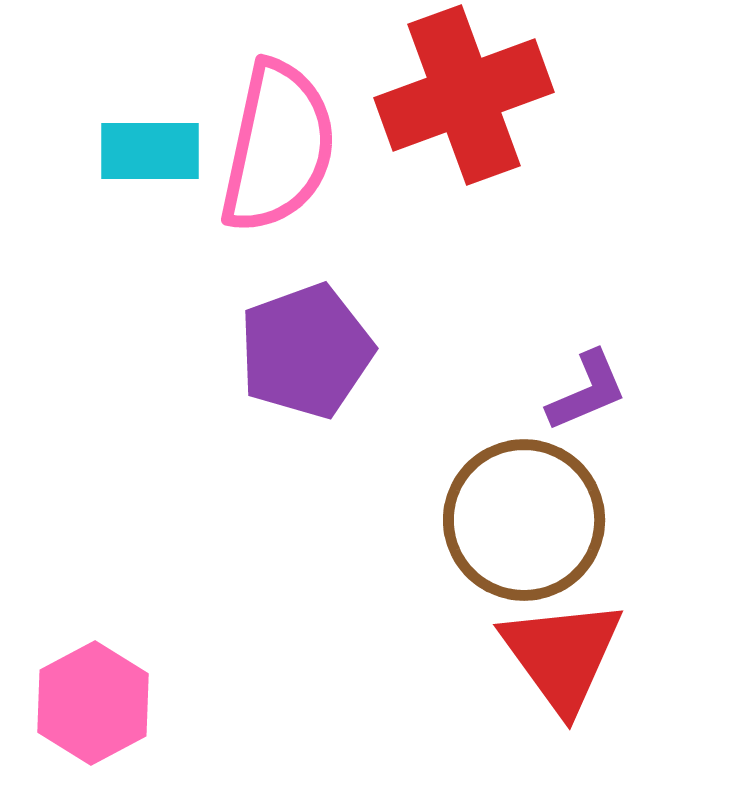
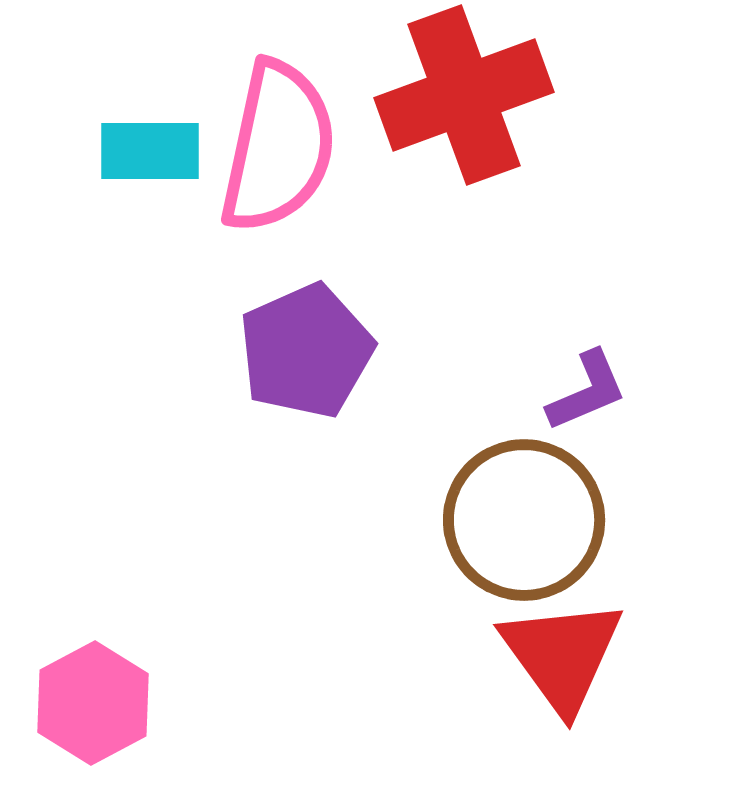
purple pentagon: rotated 4 degrees counterclockwise
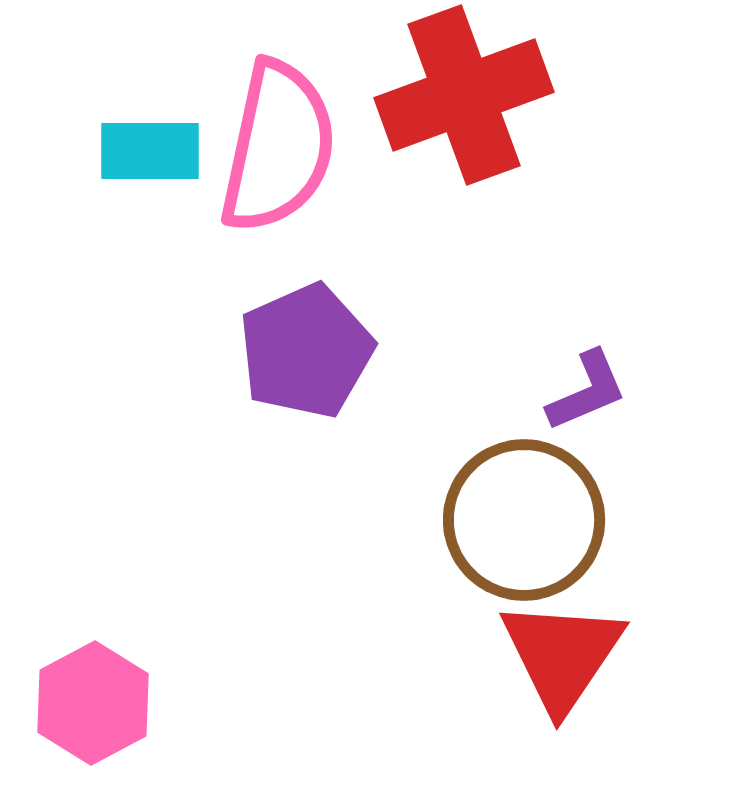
red triangle: rotated 10 degrees clockwise
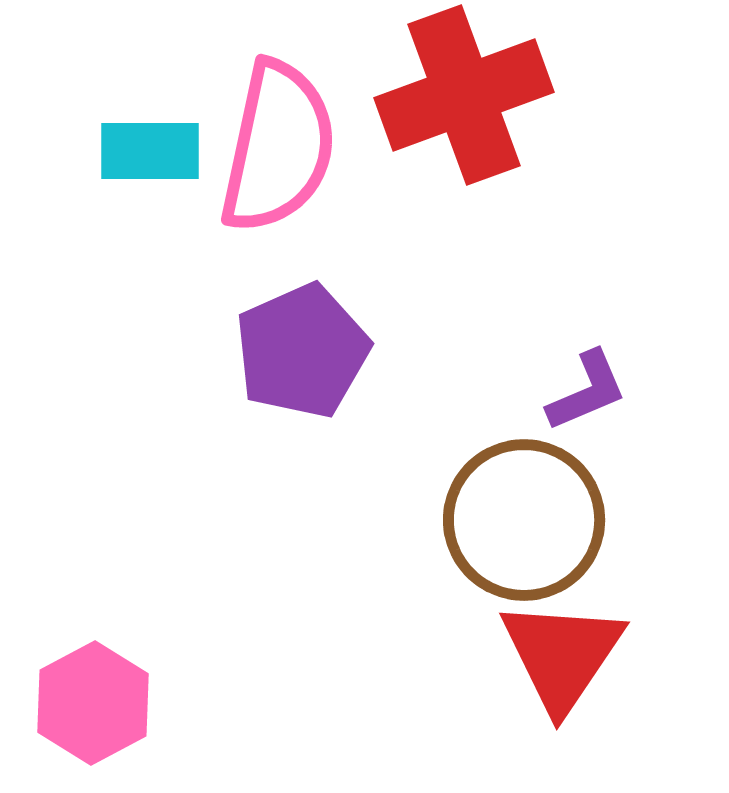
purple pentagon: moved 4 px left
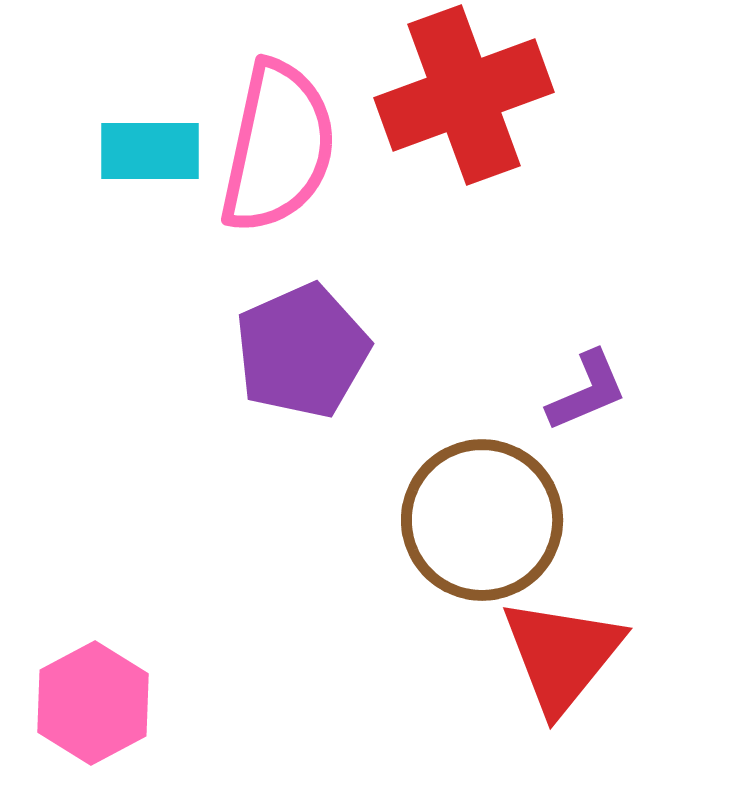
brown circle: moved 42 px left
red triangle: rotated 5 degrees clockwise
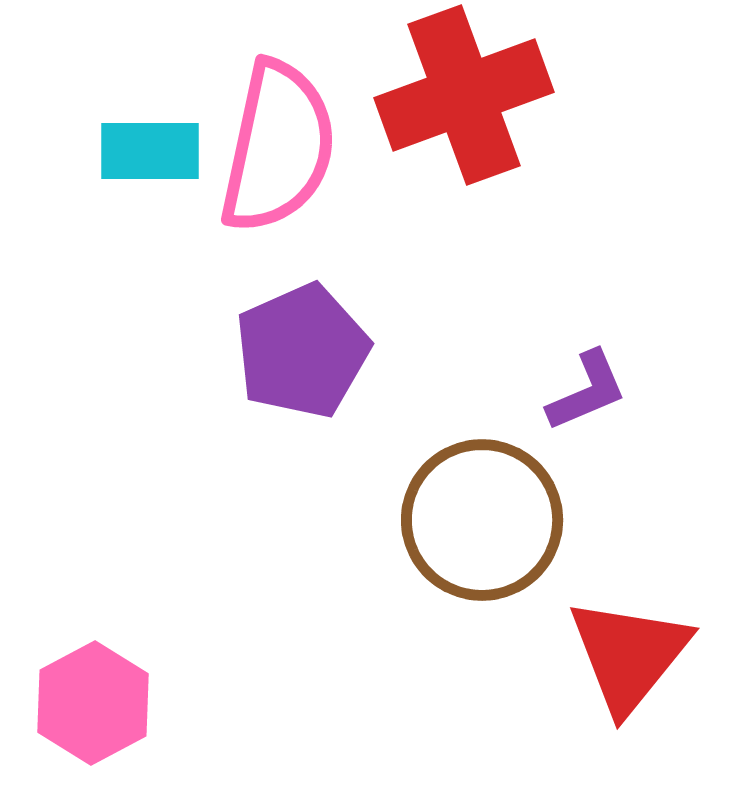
red triangle: moved 67 px right
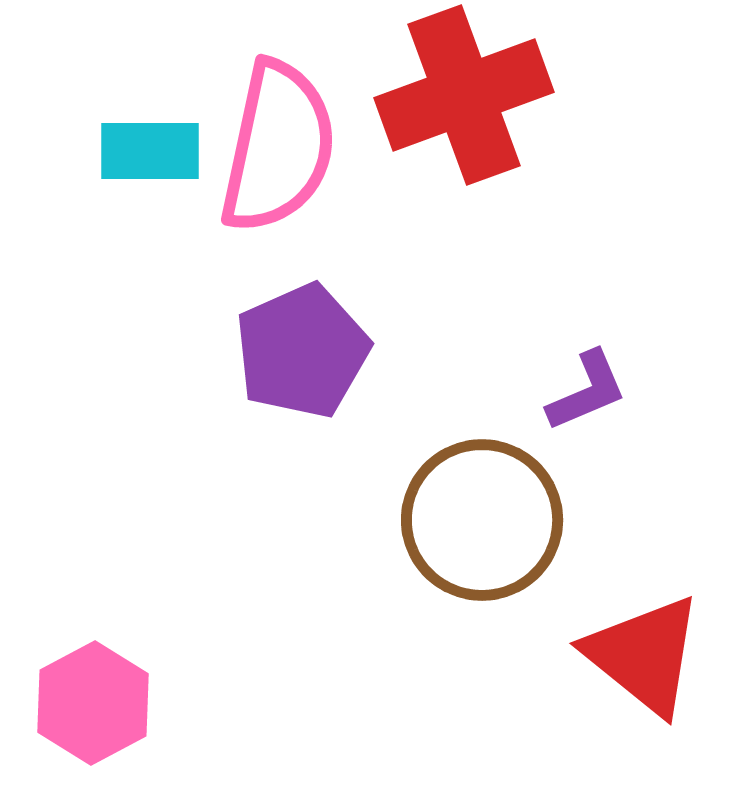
red triangle: moved 15 px right; rotated 30 degrees counterclockwise
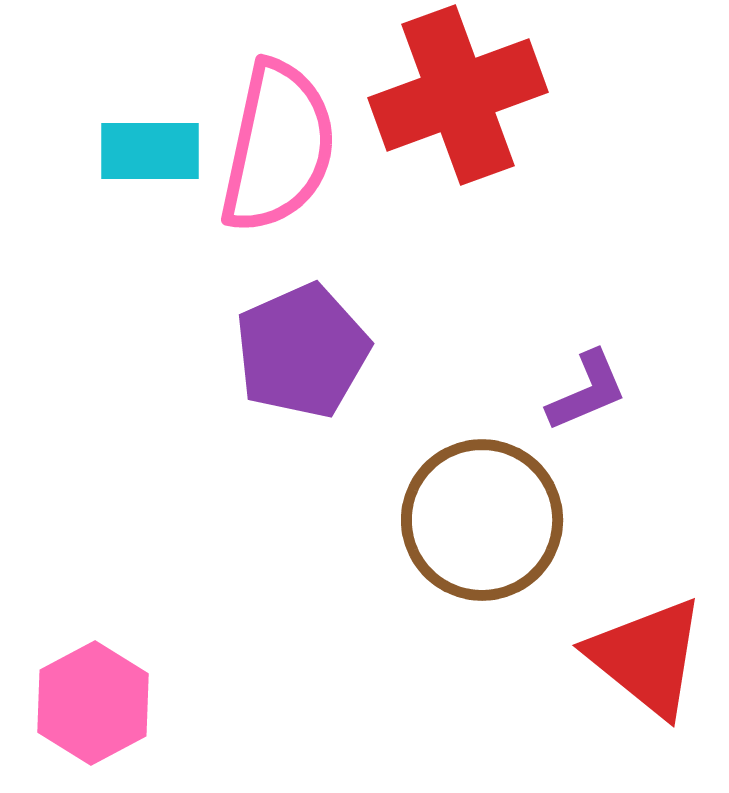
red cross: moved 6 px left
red triangle: moved 3 px right, 2 px down
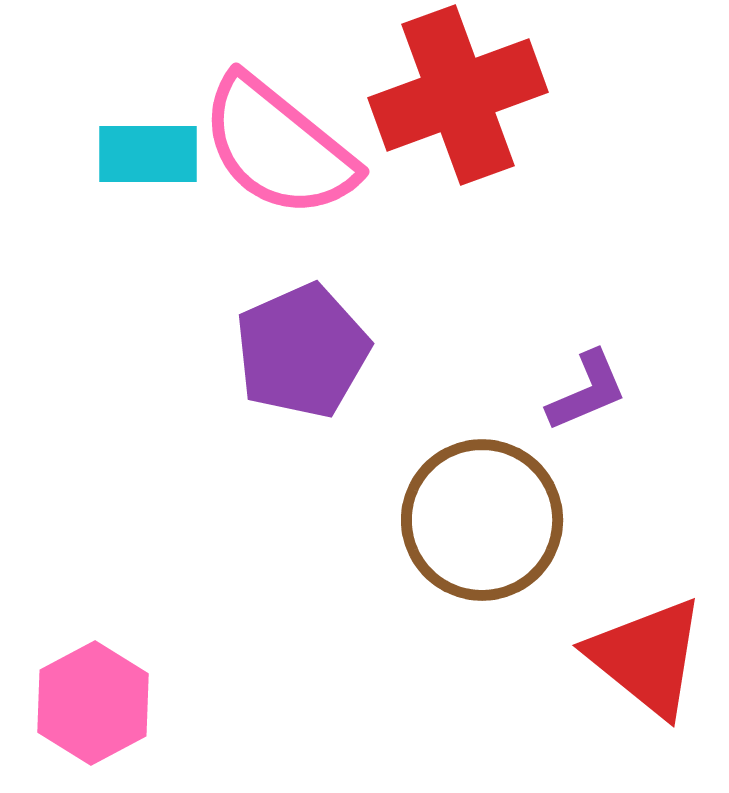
pink semicircle: rotated 117 degrees clockwise
cyan rectangle: moved 2 px left, 3 px down
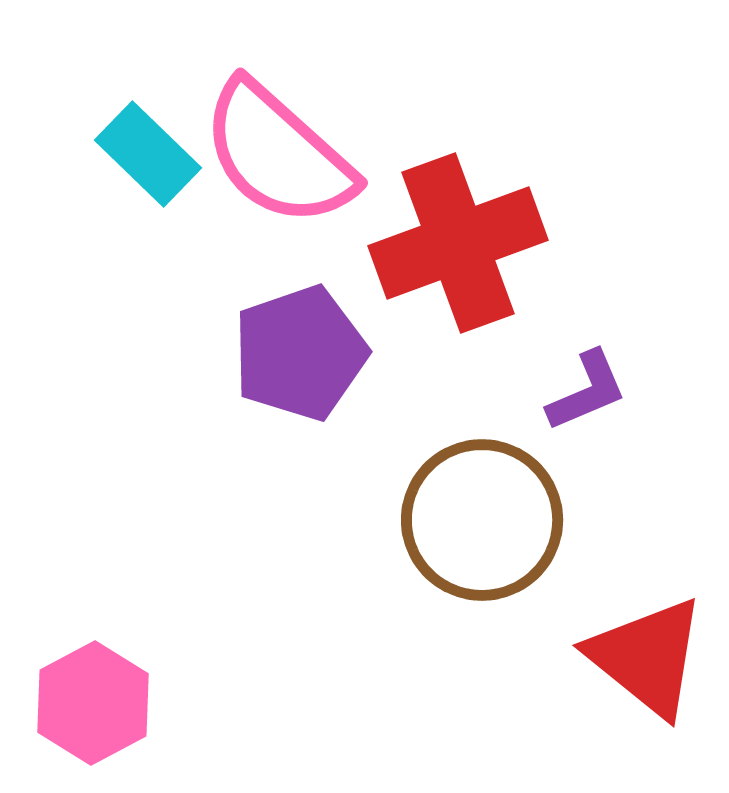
red cross: moved 148 px down
pink semicircle: moved 7 px down; rotated 3 degrees clockwise
cyan rectangle: rotated 44 degrees clockwise
purple pentagon: moved 2 px left, 2 px down; rotated 5 degrees clockwise
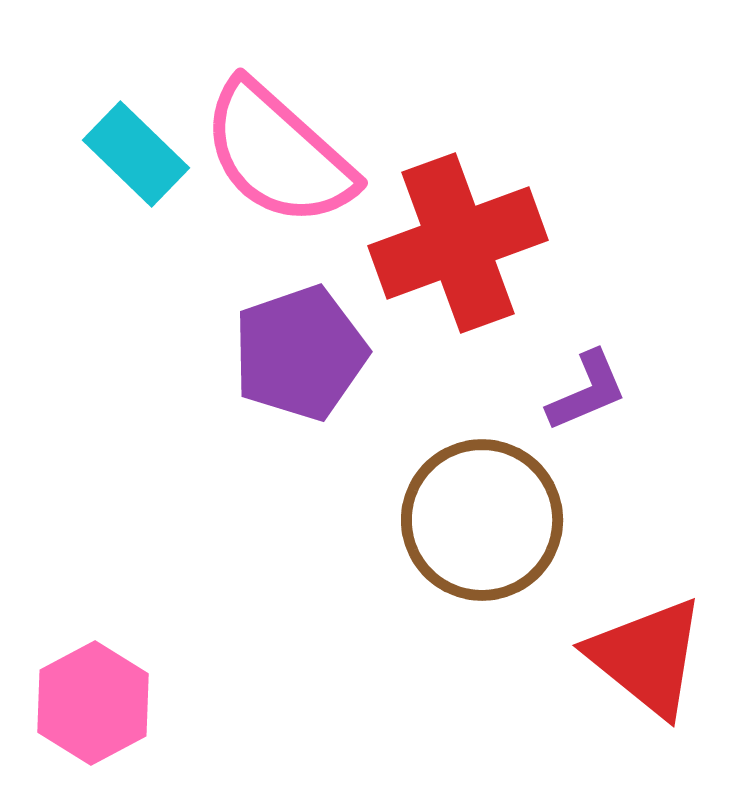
cyan rectangle: moved 12 px left
